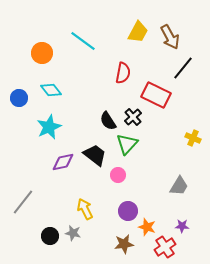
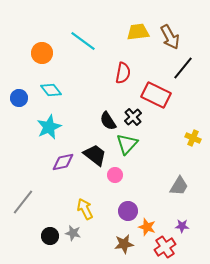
yellow trapezoid: rotated 125 degrees counterclockwise
pink circle: moved 3 px left
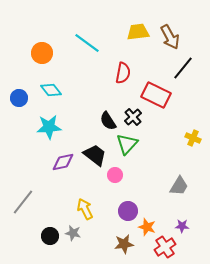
cyan line: moved 4 px right, 2 px down
cyan star: rotated 20 degrees clockwise
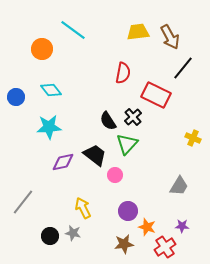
cyan line: moved 14 px left, 13 px up
orange circle: moved 4 px up
blue circle: moved 3 px left, 1 px up
yellow arrow: moved 2 px left, 1 px up
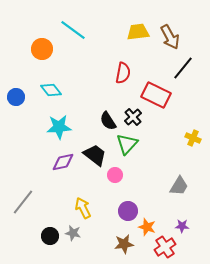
cyan star: moved 10 px right
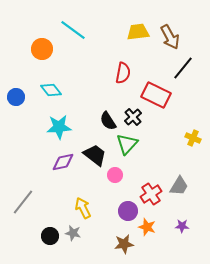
red cross: moved 14 px left, 53 px up
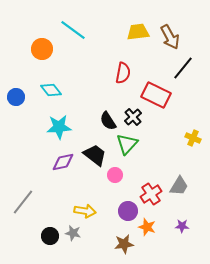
yellow arrow: moved 2 px right, 3 px down; rotated 125 degrees clockwise
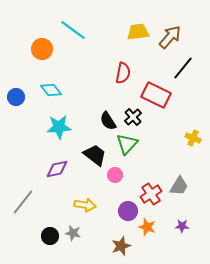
brown arrow: rotated 110 degrees counterclockwise
purple diamond: moved 6 px left, 7 px down
yellow arrow: moved 6 px up
brown star: moved 3 px left, 2 px down; rotated 12 degrees counterclockwise
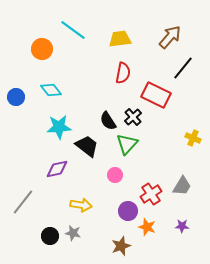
yellow trapezoid: moved 18 px left, 7 px down
black trapezoid: moved 8 px left, 9 px up
gray trapezoid: moved 3 px right
yellow arrow: moved 4 px left
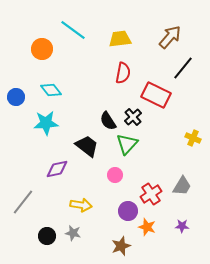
cyan star: moved 13 px left, 4 px up
black circle: moved 3 px left
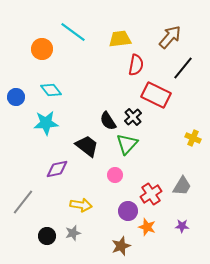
cyan line: moved 2 px down
red semicircle: moved 13 px right, 8 px up
gray star: rotated 28 degrees counterclockwise
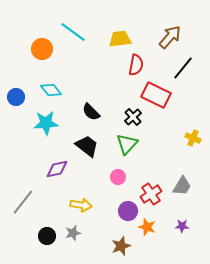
black semicircle: moved 17 px left, 9 px up; rotated 12 degrees counterclockwise
pink circle: moved 3 px right, 2 px down
